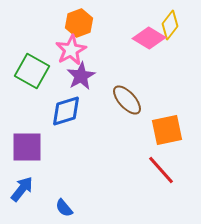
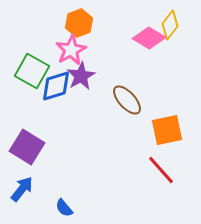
blue diamond: moved 10 px left, 25 px up
purple square: rotated 32 degrees clockwise
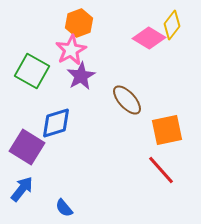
yellow diamond: moved 2 px right
blue diamond: moved 37 px down
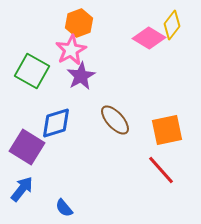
brown ellipse: moved 12 px left, 20 px down
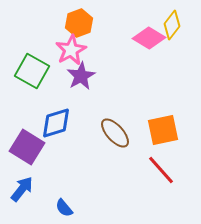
brown ellipse: moved 13 px down
orange square: moved 4 px left
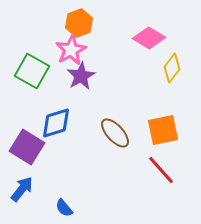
yellow diamond: moved 43 px down
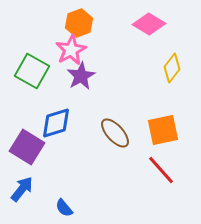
pink diamond: moved 14 px up
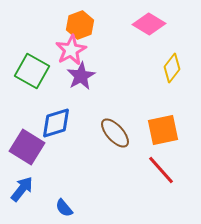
orange hexagon: moved 1 px right, 2 px down
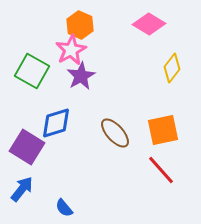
orange hexagon: rotated 16 degrees counterclockwise
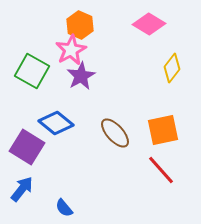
blue diamond: rotated 56 degrees clockwise
